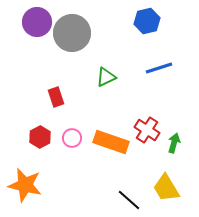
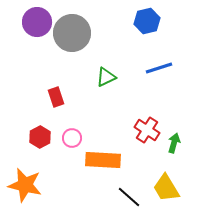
orange rectangle: moved 8 px left, 18 px down; rotated 16 degrees counterclockwise
black line: moved 3 px up
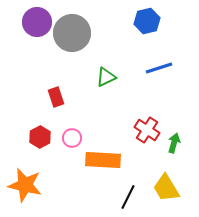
black line: moved 1 px left; rotated 75 degrees clockwise
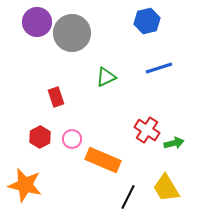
pink circle: moved 1 px down
green arrow: rotated 60 degrees clockwise
orange rectangle: rotated 20 degrees clockwise
